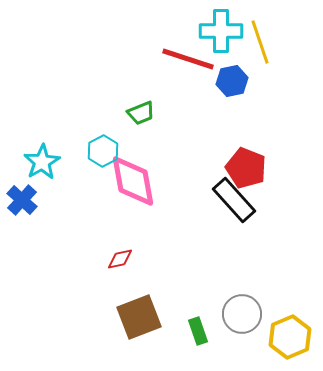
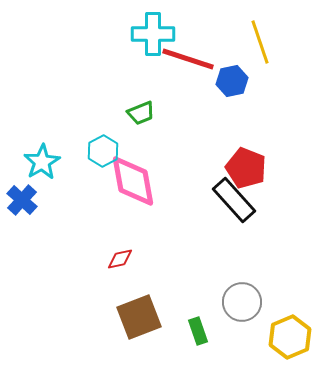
cyan cross: moved 68 px left, 3 px down
gray circle: moved 12 px up
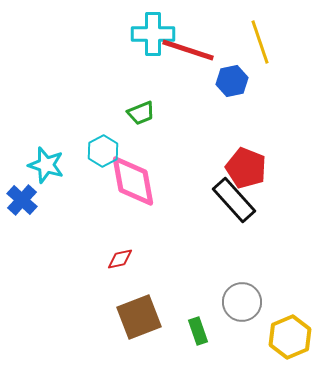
red line: moved 9 px up
cyan star: moved 4 px right, 3 px down; rotated 24 degrees counterclockwise
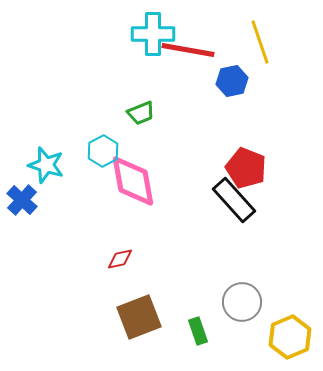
red line: rotated 8 degrees counterclockwise
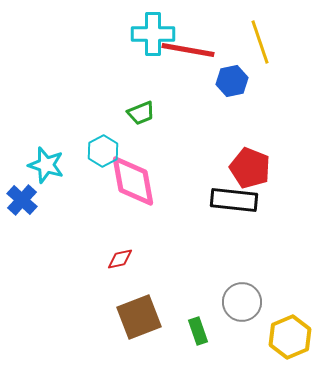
red pentagon: moved 4 px right
black rectangle: rotated 42 degrees counterclockwise
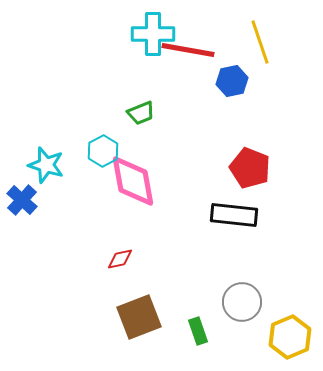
black rectangle: moved 15 px down
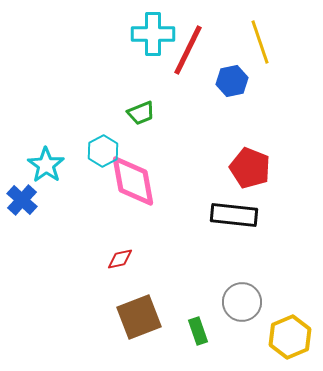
red line: rotated 74 degrees counterclockwise
cyan star: rotated 18 degrees clockwise
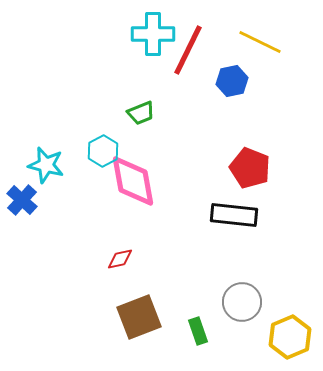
yellow line: rotated 45 degrees counterclockwise
cyan star: rotated 21 degrees counterclockwise
